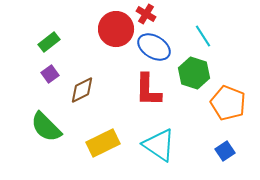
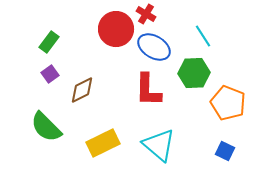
green rectangle: rotated 15 degrees counterclockwise
green hexagon: rotated 20 degrees counterclockwise
cyan triangle: rotated 6 degrees clockwise
blue square: rotated 30 degrees counterclockwise
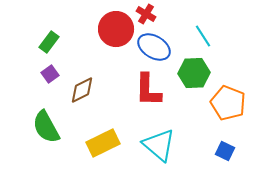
green semicircle: rotated 16 degrees clockwise
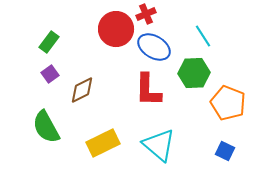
red cross: rotated 36 degrees clockwise
